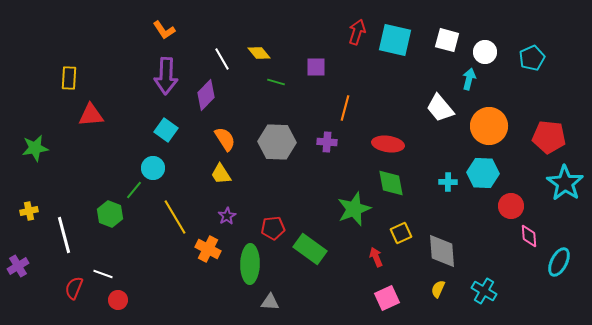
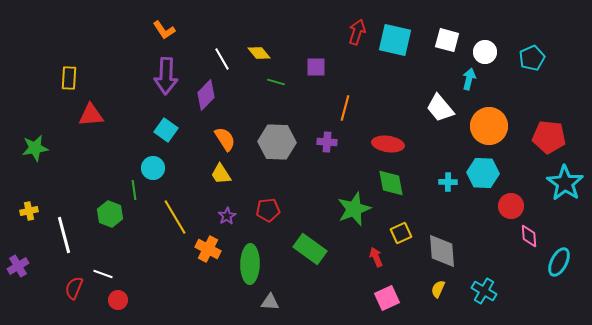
green line at (134, 190): rotated 48 degrees counterclockwise
red pentagon at (273, 228): moved 5 px left, 18 px up
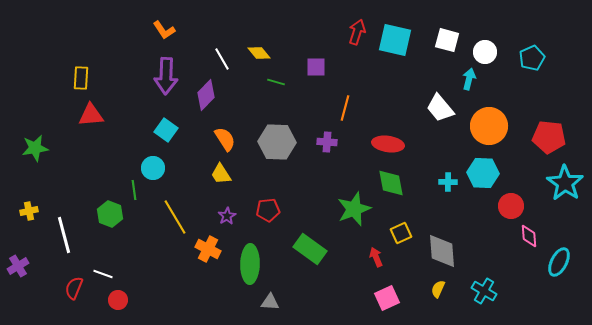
yellow rectangle at (69, 78): moved 12 px right
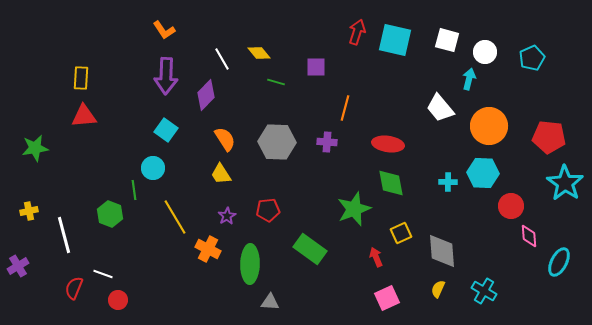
red triangle at (91, 115): moved 7 px left, 1 px down
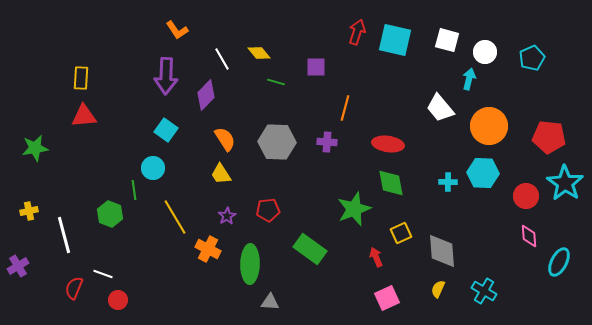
orange L-shape at (164, 30): moved 13 px right
red circle at (511, 206): moved 15 px right, 10 px up
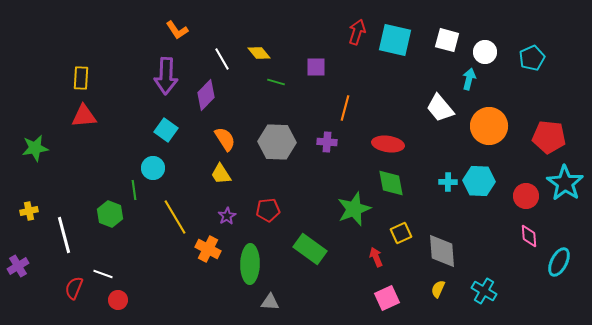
cyan hexagon at (483, 173): moved 4 px left, 8 px down
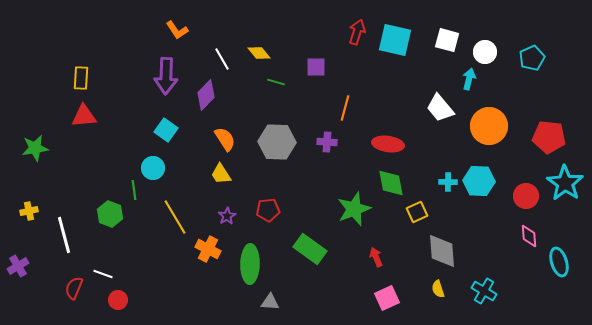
yellow square at (401, 233): moved 16 px right, 21 px up
cyan ellipse at (559, 262): rotated 44 degrees counterclockwise
yellow semicircle at (438, 289): rotated 42 degrees counterclockwise
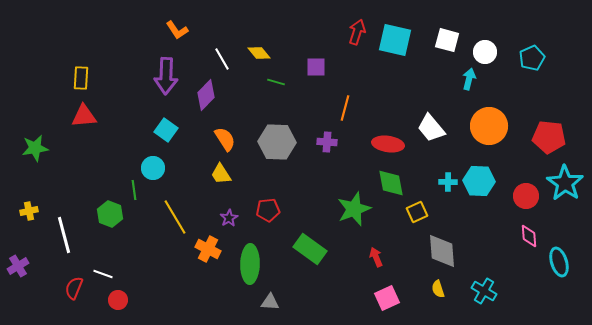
white trapezoid at (440, 108): moved 9 px left, 20 px down
purple star at (227, 216): moved 2 px right, 2 px down
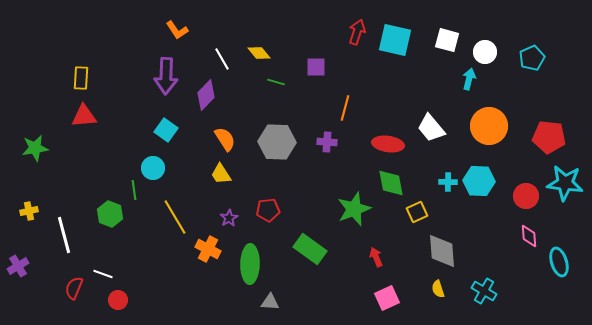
cyan star at (565, 183): rotated 27 degrees counterclockwise
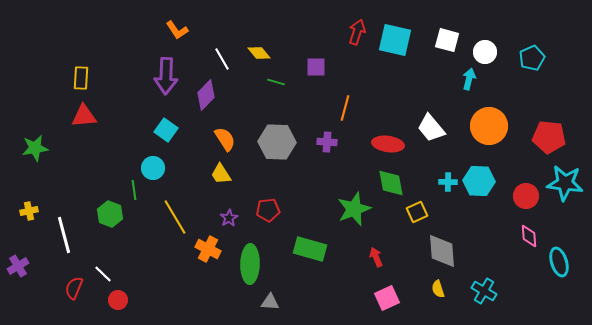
green rectangle at (310, 249): rotated 20 degrees counterclockwise
white line at (103, 274): rotated 24 degrees clockwise
